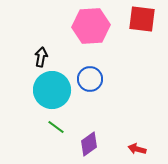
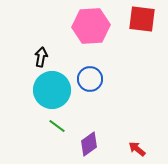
green line: moved 1 px right, 1 px up
red arrow: rotated 24 degrees clockwise
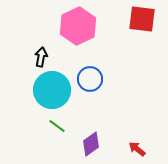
pink hexagon: moved 13 px left; rotated 21 degrees counterclockwise
purple diamond: moved 2 px right
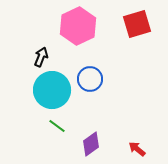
red square: moved 5 px left, 5 px down; rotated 24 degrees counterclockwise
black arrow: rotated 12 degrees clockwise
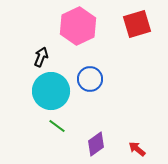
cyan circle: moved 1 px left, 1 px down
purple diamond: moved 5 px right
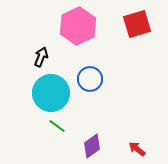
cyan circle: moved 2 px down
purple diamond: moved 4 px left, 2 px down
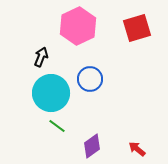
red square: moved 4 px down
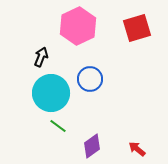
green line: moved 1 px right
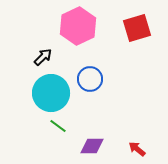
black arrow: moved 2 px right; rotated 24 degrees clockwise
purple diamond: rotated 35 degrees clockwise
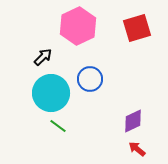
purple diamond: moved 41 px right, 25 px up; rotated 25 degrees counterclockwise
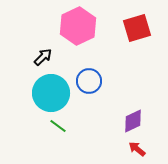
blue circle: moved 1 px left, 2 px down
